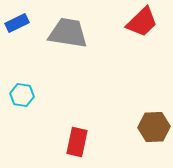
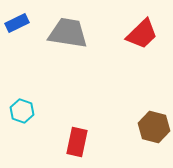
red trapezoid: moved 12 px down
cyan hexagon: moved 16 px down; rotated 10 degrees clockwise
brown hexagon: rotated 16 degrees clockwise
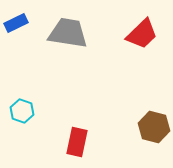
blue rectangle: moved 1 px left
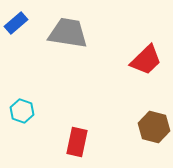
blue rectangle: rotated 15 degrees counterclockwise
red trapezoid: moved 4 px right, 26 px down
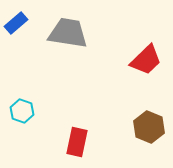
brown hexagon: moved 5 px left; rotated 8 degrees clockwise
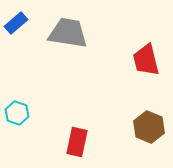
red trapezoid: rotated 120 degrees clockwise
cyan hexagon: moved 5 px left, 2 px down
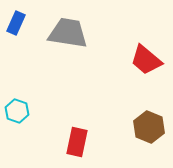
blue rectangle: rotated 25 degrees counterclockwise
red trapezoid: rotated 36 degrees counterclockwise
cyan hexagon: moved 2 px up
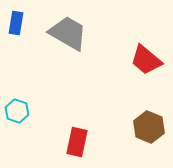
blue rectangle: rotated 15 degrees counterclockwise
gray trapezoid: rotated 21 degrees clockwise
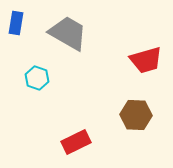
red trapezoid: rotated 56 degrees counterclockwise
cyan hexagon: moved 20 px right, 33 px up
brown hexagon: moved 13 px left, 12 px up; rotated 20 degrees counterclockwise
red rectangle: moved 1 px left; rotated 52 degrees clockwise
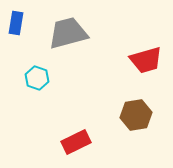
gray trapezoid: rotated 45 degrees counterclockwise
brown hexagon: rotated 12 degrees counterclockwise
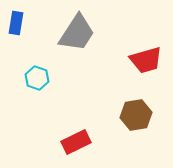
gray trapezoid: moved 9 px right; rotated 138 degrees clockwise
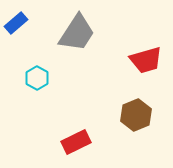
blue rectangle: rotated 40 degrees clockwise
cyan hexagon: rotated 10 degrees clockwise
brown hexagon: rotated 12 degrees counterclockwise
